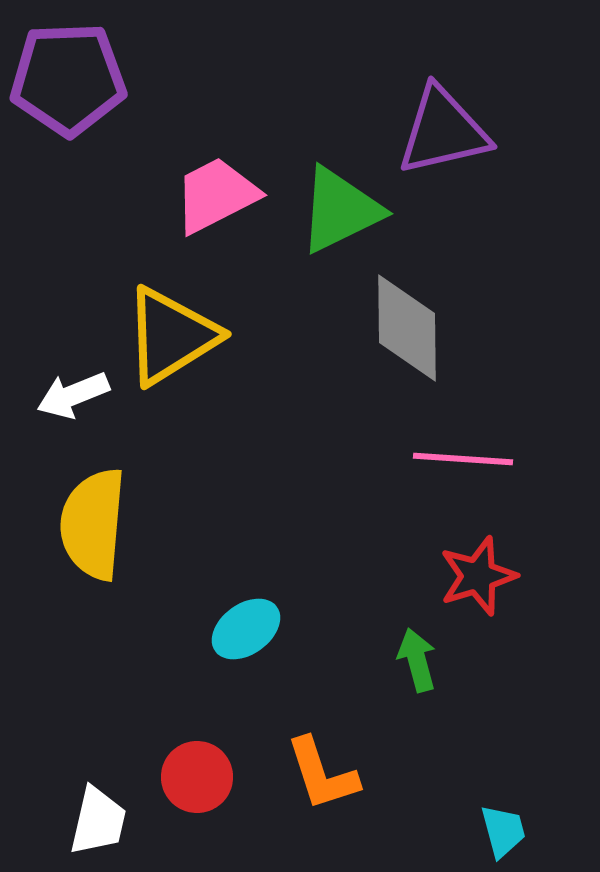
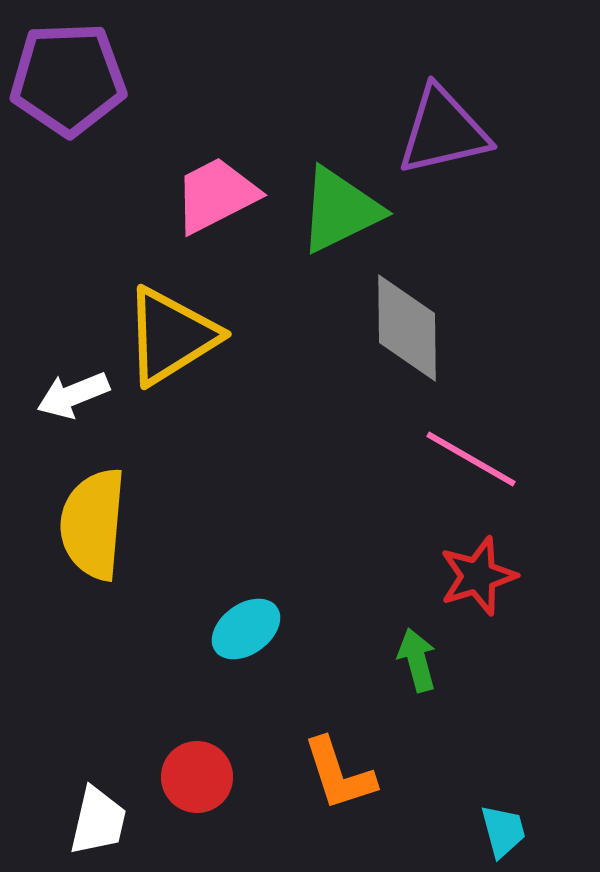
pink line: moved 8 px right; rotated 26 degrees clockwise
orange L-shape: moved 17 px right
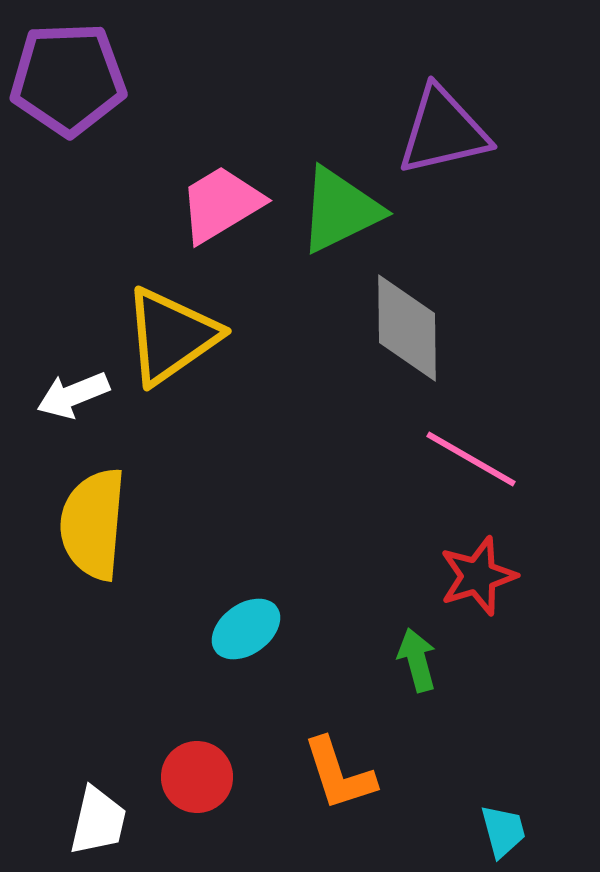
pink trapezoid: moved 5 px right, 9 px down; rotated 4 degrees counterclockwise
yellow triangle: rotated 3 degrees counterclockwise
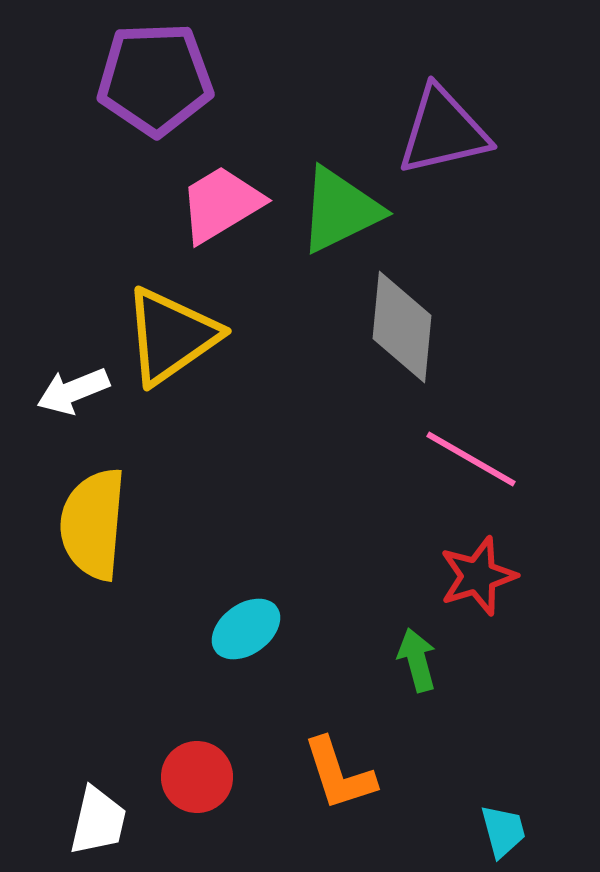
purple pentagon: moved 87 px right
gray diamond: moved 5 px left, 1 px up; rotated 6 degrees clockwise
white arrow: moved 4 px up
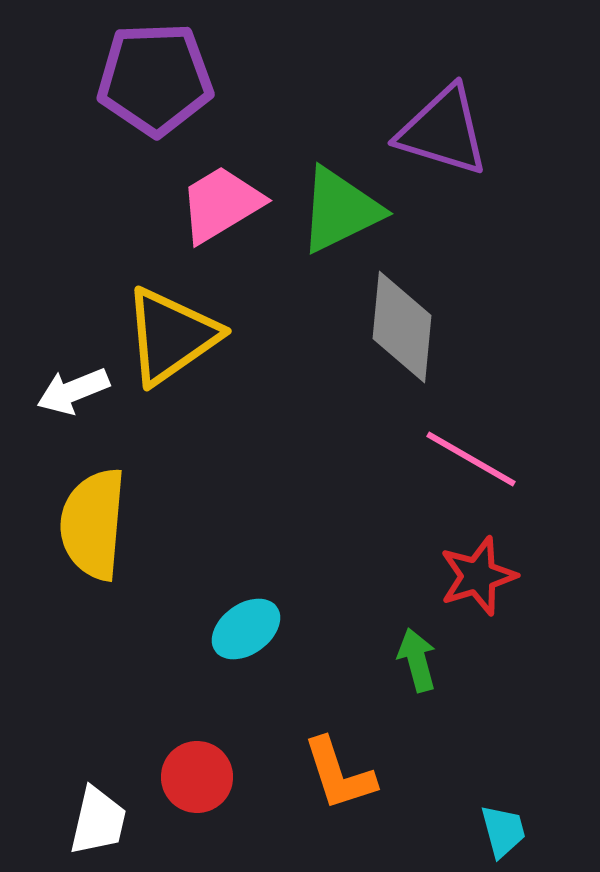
purple triangle: rotated 30 degrees clockwise
